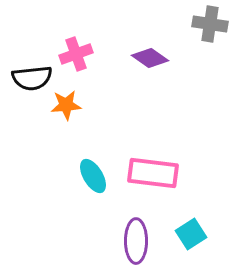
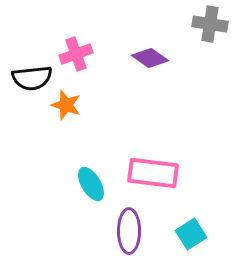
orange star: rotated 24 degrees clockwise
cyan ellipse: moved 2 px left, 8 px down
purple ellipse: moved 7 px left, 10 px up
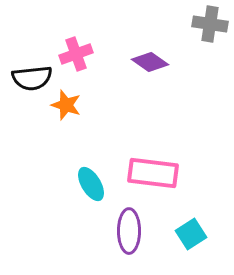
purple diamond: moved 4 px down
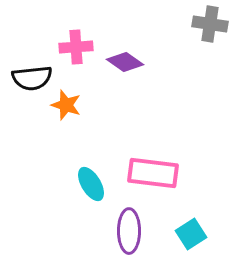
pink cross: moved 7 px up; rotated 16 degrees clockwise
purple diamond: moved 25 px left
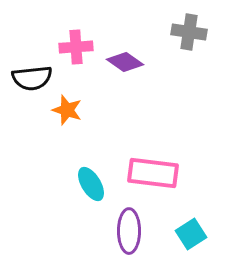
gray cross: moved 21 px left, 8 px down
orange star: moved 1 px right, 5 px down
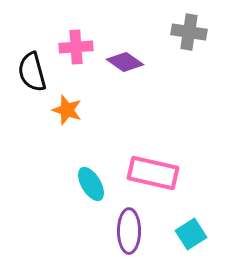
black semicircle: moved 6 px up; rotated 81 degrees clockwise
pink rectangle: rotated 6 degrees clockwise
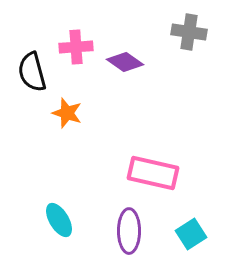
orange star: moved 3 px down
cyan ellipse: moved 32 px left, 36 px down
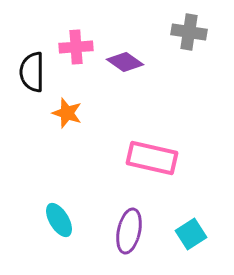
black semicircle: rotated 15 degrees clockwise
pink rectangle: moved 1 px left, 15 px up
purple ellipse: rotated 12 degrees clockwise
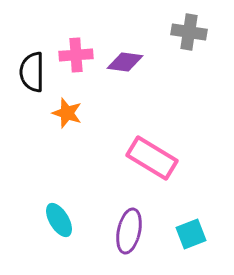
pink cross: moved 8 px down
purple diamond: rotated 27 degrees counterclockwise
pink rectangle: rotated 18 degrees clockwise
cyan square: rotated 12 degrees clockwise
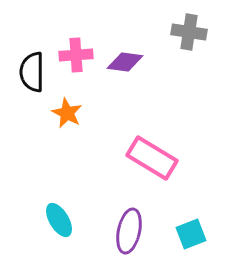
orange star: rotated 8 degrees clockwise
